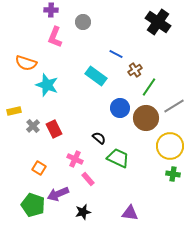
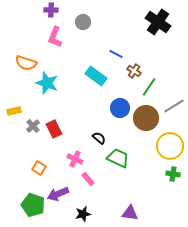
brown cross: moved 1 px left, 1 px down; rotated 24 degrees counterclockwise
cyan star: moved 2 px up
black star: moved 2 px down
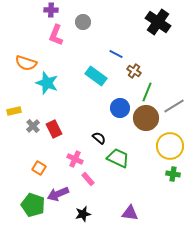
pink L-shape: moved 1 px right, 2 px up
green line: moved 2 px left, 5 px down; rotated 12 degrees counterclockwise
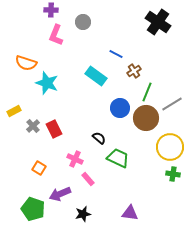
brown cross: rotated 24 degrees clockwise
gray line: moved 2 px left, 2 px up
yellow rectangle: rotated 16 degrees counterclockwise
yellow circle: moved 1 px down
purple arrow: moved 2 px right
green pentagon: moved 4 px down
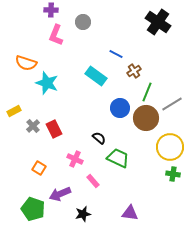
pink rectangle: moved 5 px right, 2 px down
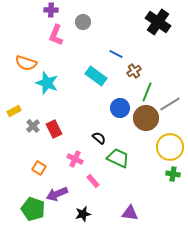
gray line: moved 2 px left
purple arrow: moved 3 px left
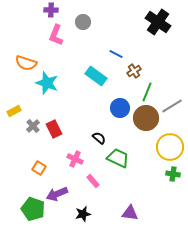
gray line: moved 2 px right, 2 px down
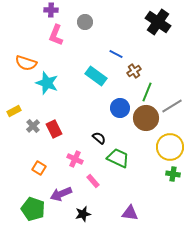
gray circle: moved 2 px right
purple arrow: moved 4 px right
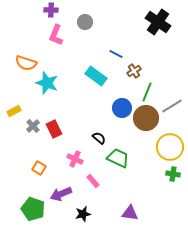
blue circle: moved 2 px right
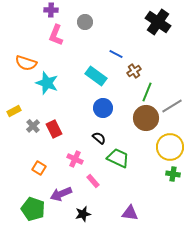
blue circle: moved 19 px left
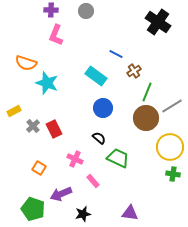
gray circle: moved 1 px right, 11 px up
